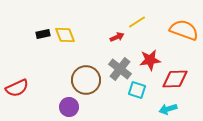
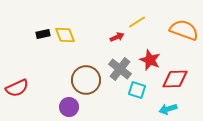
red star: rotated 30 degrees clockwise
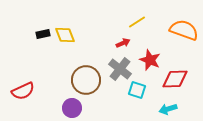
red arrow: moved 6 px right, 6 px down
red semicircle: moved 6 px right, 3 px down
purple circle: moved 3 px right, 1 px down
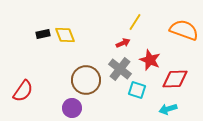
yellow line: moved 2 px left; rotated 24 degrees counterclockwise
red semicircle: rotated 30 degrees counterclockwise
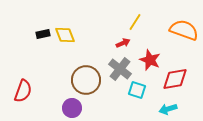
red diamond: rotated 8 degrees counterclockwise
red semicircle: rotated 15 degrees counterclockwise
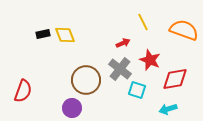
yellow line: moved 8 px right; rotated 60 degrees counterclockwise
